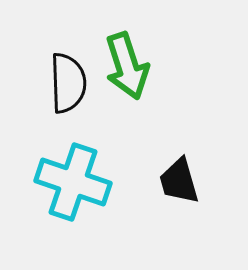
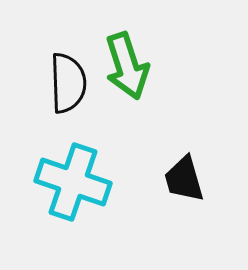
black trapezoid: moved 5 px right, 2 px up
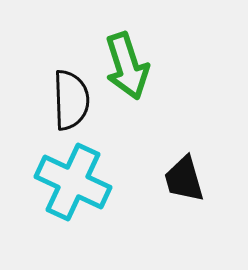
black semicircle: moved 3 px right, 17 px down
cyan cross: rotated 6 degrees clockwise
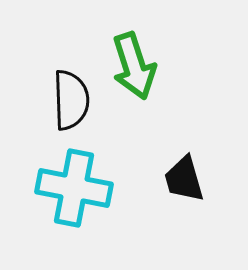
green arrow: moved 7 px right
cyan cross: moved 1 px right, 6 px down; rotated 14 degrees counterclockwise
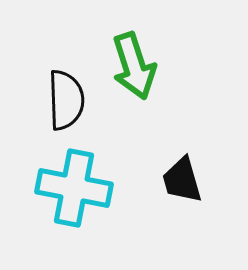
black semicircle: moved 5 px left
black trapezoid: moved 2 px left, 1 px down
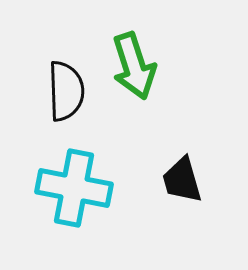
black semicircle: moved 9 px up
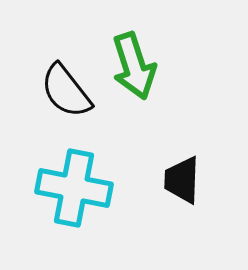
black semicircle: rotated 144 degrees clockwise
black trapezoid: rotated 18 degrees clockwise
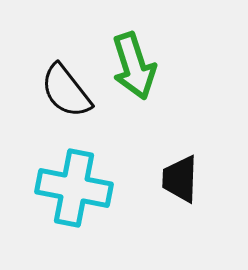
black trapezoid: moved 2 px left, 1 px up
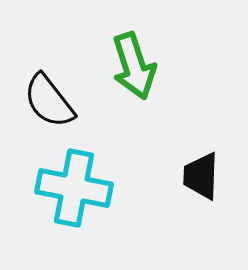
black semicircle: moved 17 px left, 10 px down
black trapezoid: moved 21 px right, 3 px up
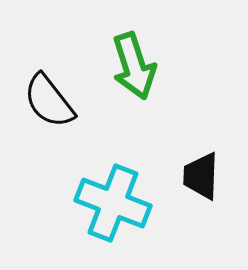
cyan cross: moved 39 px right, 15 px down; rotated 10 degrees clockwise
